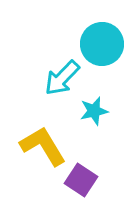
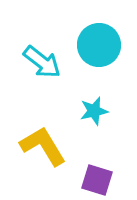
cyan circle: moved 3 px left, 1 px down
cyan arrow: moved 20 px left, 16 px up; rotated 96 degrees counterclockwise
purple square: moved 16 px right; rotated 16 degrees counterclockwise
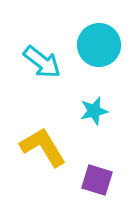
yellow L-shape: moved 1 px down
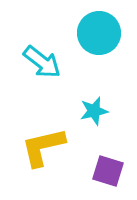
cyan circle: moved 12 px up
yellow L-shape: rotated 72 degrees counterclockwise
purple square: moved 11 px right, 9 px up
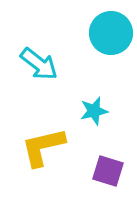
cyan circle: moved 12 px right
cyan arrow: moved 3 px left, 2 px down
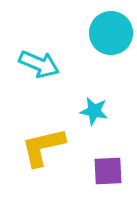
cyan arrow: rotated 15 degrees counterclockwise
cyan star: rotated 24 degrees clockwise
purple square: rotated 20 degrees counterclockwise
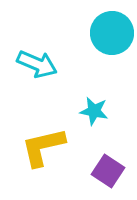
cyan circle: moved 1 px right
cyan arrow: moved 2 px left
purple square: rotated 36 degrees clockwise
